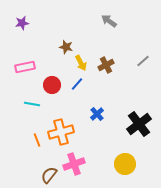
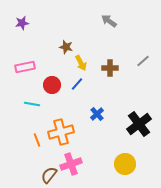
brown cross: moved 4 px right, 3 px down; rotated 28 degrees clockwise
pink cross: moved 3 px left
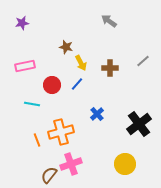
pink rectangle: moved 1 px up
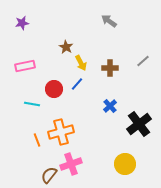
brown star: rotated 16 degrees clockwise
red circle: moved 2 px right, 4 px down
blue cross: moved 13 px right, 8 px up
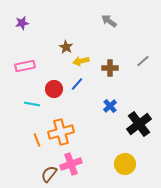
yellow arrow: moved 2 px up; rotated 105 degrees clockwise
brown semicircle: moved 1 px up
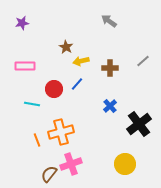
pink rectangle: rotated 12 degrees clockwise
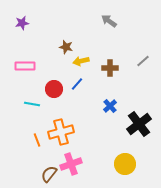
brown star: rotated 16 degrees counterclockwise
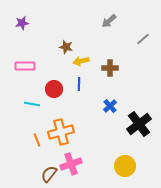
gray arrow: rotated 77 degrees counterclockwise
gray line: moved 22 px up
blue line: moved 2 px right; rotated 40 degrees counterclockwise
yellow circle: moved 2 px down
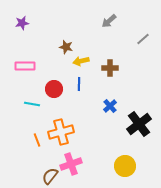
brown semicircle: moved 1 px right, 2 px down
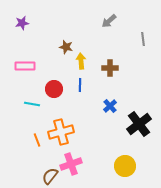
gray line: rotated 56 degrees counterclockwise
yellow arrow: rotated 98 degrees clockwise
blue line: moved 1 px right, 1 px down
